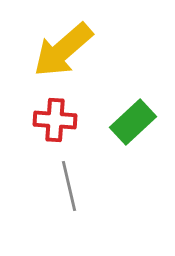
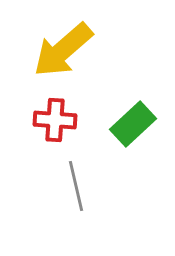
green rectangle: moved 2 px down
gray line: moved 7 px right
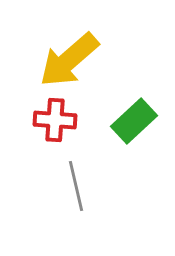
yellow arrow: moved 6 px right, 10 px down
green rectangle: moved 1 px right, 3 px up
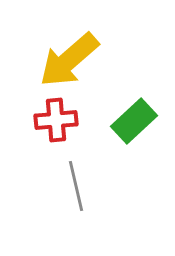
red cross: moved 1 px right; rotated 9 degrees counterclockwise
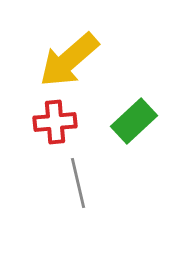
red cross: moved 1 px left, 2 px down
gray line: moved 2 px right, 3 px up
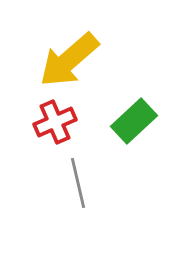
red cross: rotated 18 degrees counterclockwise
